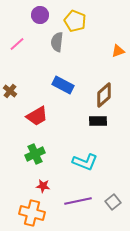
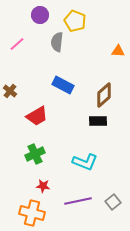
orange triangle: rotated 24 degrees clockwise
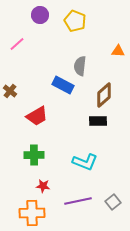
gray semicircle: moved 23 px right, 24 px down
green cross: moved 1 px left, 1 px down; rotated 24 degrees clockwise
orange cross: rotated 15 degrees counterclockwise
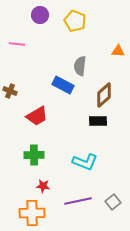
pink line: rotated 49 degrees clockwise
brown cross: rotated 16 degrees counterclockwise
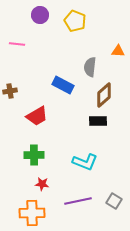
gray semicircle: moved 10 px right, 1 px down
brown cross: rotated 32 degrees counterclockwise
red star: moved 1 px left, 2 px up
gray square: moved 1 px right, 1 px up; rotated 21 degrees counterclockwise
